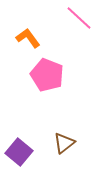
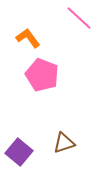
pink pentagon: moved 5 px left
brown triangle: rotated 20 degrees clockwise
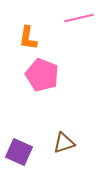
pink line: rotated 56 degrees counterclockwise
orange L-shape: rotated 135 degrees counterclockwise
purple square: rotated 16 degrees counterclockwise
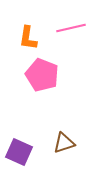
pink line: moved 8 px left, 10 px down
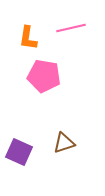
pink pentagon: moved 2 px right, 1 px down; rotated 12 degrees counterclockwise
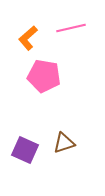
orange L-shape: rotated 40 degrees clockwise
purple square: moved 6 px right, 2 px up
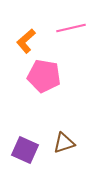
orange L-shape: moved 2 px left, 3 px down
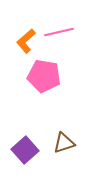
pink line: moved 12 px left, 4 px down
purple square: rotated 24 degrees clockwise
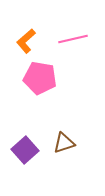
pink line: moved 14 px right, 7 px down
pink pentagon: moved 4 px left, 2 px down
